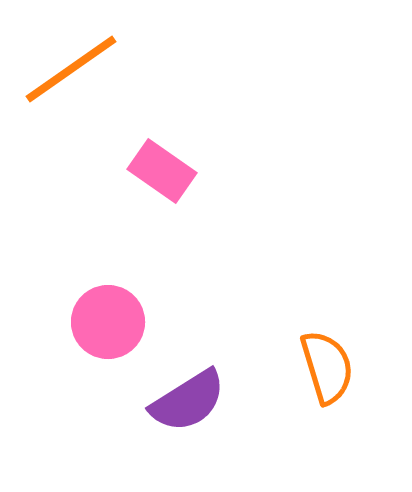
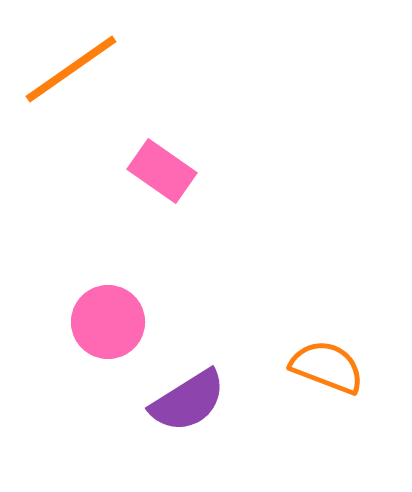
orange semicircle: rotated 52 degrees counterclockwise
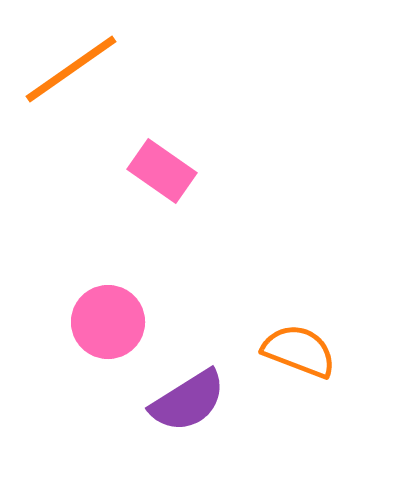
orange semicircle: moved 28 px left, 16 px up
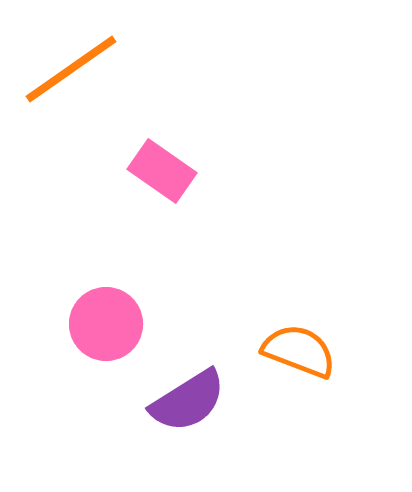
pink circle: moved 2 px left, 2 px down
